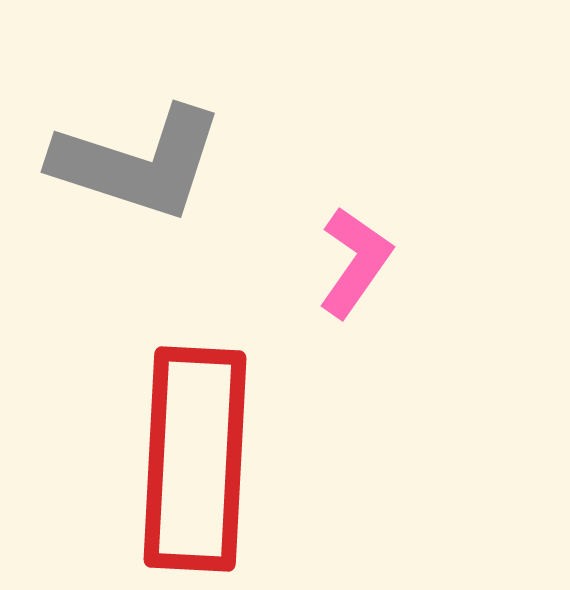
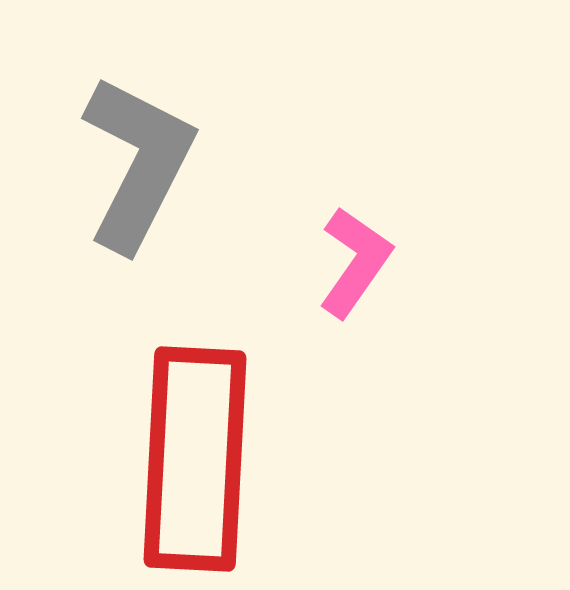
gray L-shape: rotated 81 degrees counterclockwise
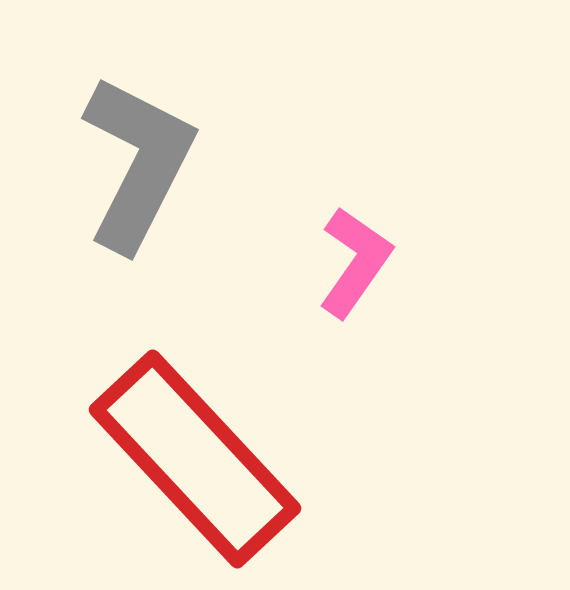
red rectangle: rotated 46 degrees counterclockwise
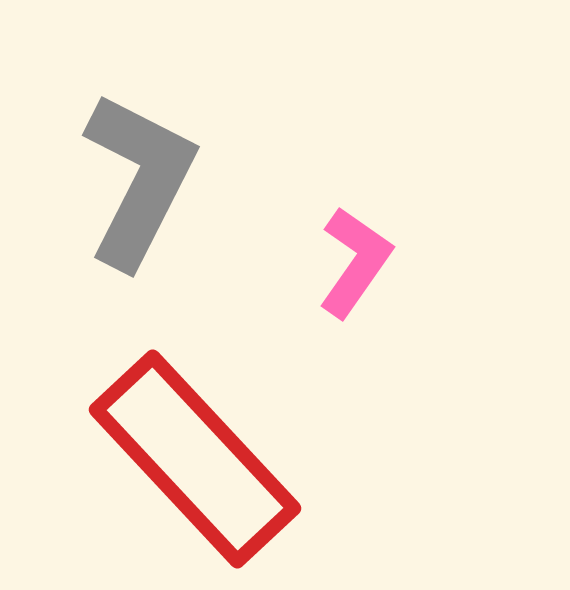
gray L-shape: moved 1 px right, 17 px down
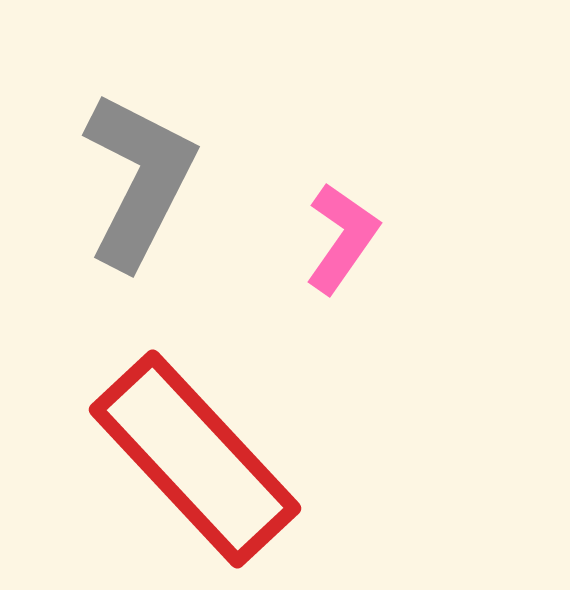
pink L-shape: moved 13 px left, 24 px up
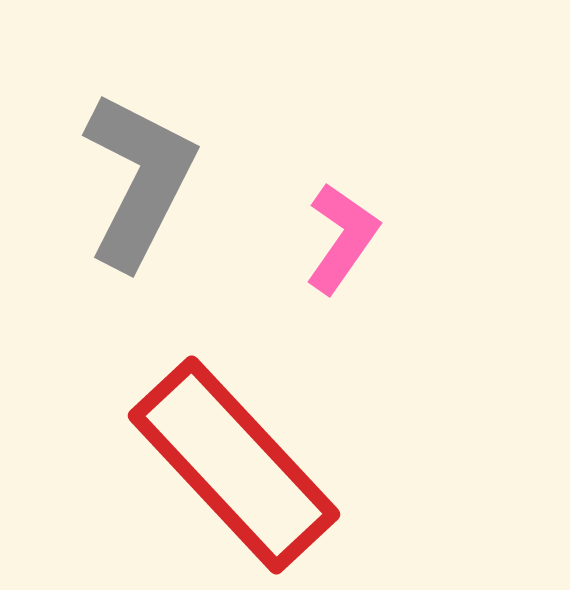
red rectangle: moved 39 px right, 6 px down
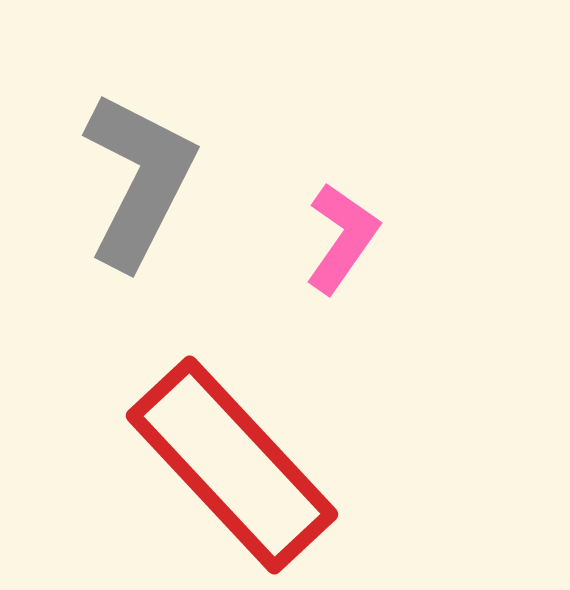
red rectangle: moved 2 px left
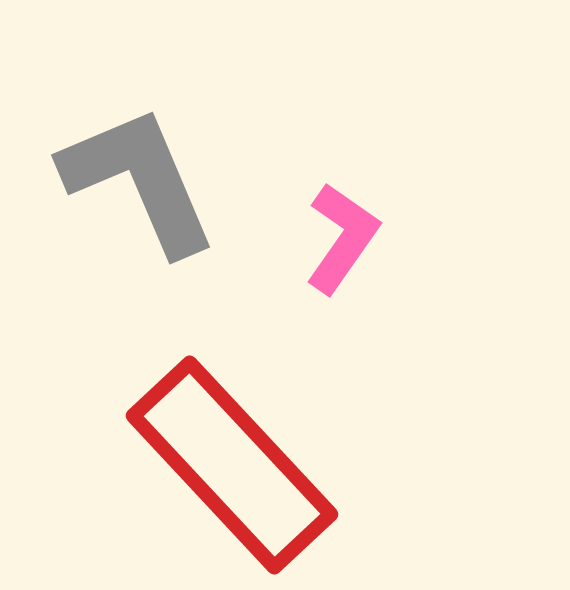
gray L-shape: rotated 50 degrees counterclockwise
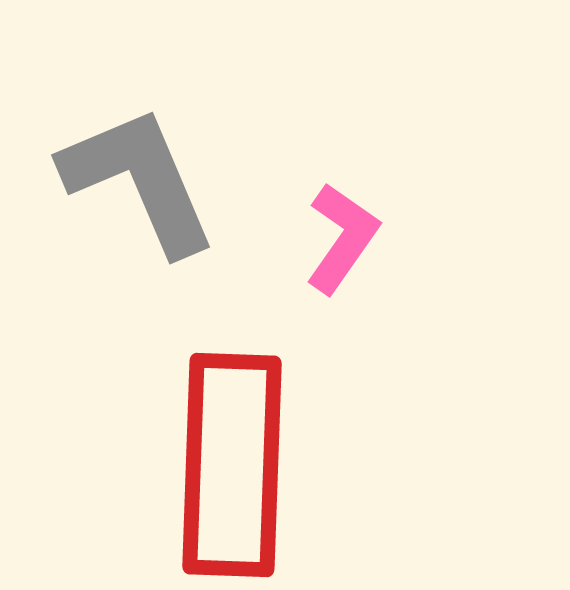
red rectangle: rotated 45 degrees clockwise
